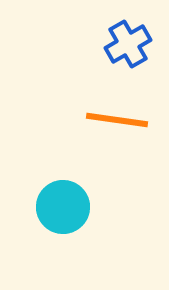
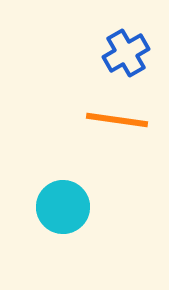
blue cross: moved 2 px left, 9 px down
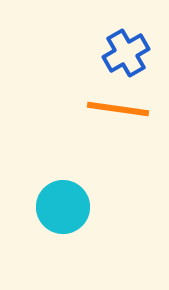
orange line: moved 1 px right, 11 px up
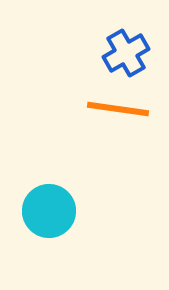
cyan circle: moved 14 px left, 4 px down
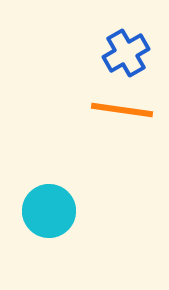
orange line: moved 4 px right, 1 px down
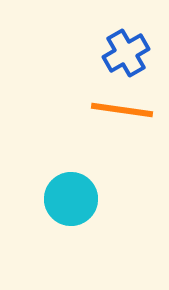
cyan circle: moved 22 px right, 12 px up
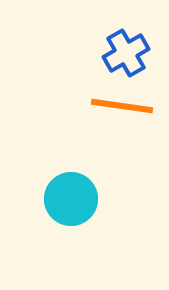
orange line: moved 4 px up
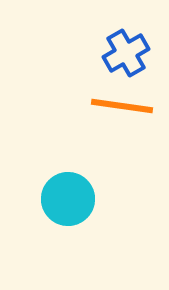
cyan circle: moved 3 px left
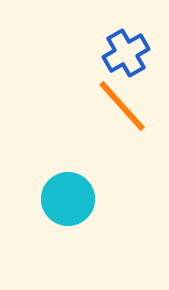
orange line: rotated 40 degrees clockwise
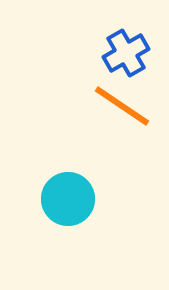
orange line: rotated 14 degrees counterclockwise
